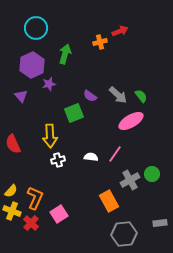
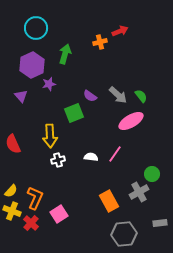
gray cross: moved 9 px right, 12 px down
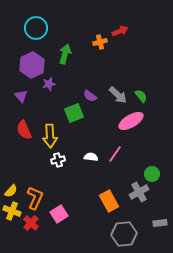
red semicircle: moved 11 px right, 14 px up
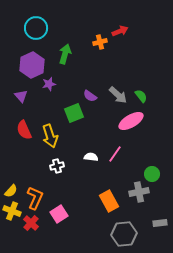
yellow arrow: rotated 15 degrees counterclockwise
white cross: moved 1 px left, 6 px down
gray cross: rotated 18 degrees clockwise
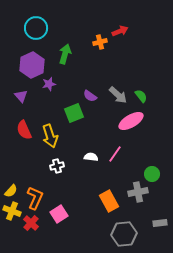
gray cross: moved 1 px left
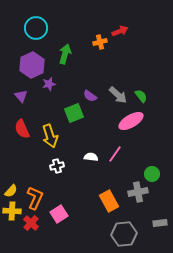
red semicircle: moved 2 px left, 1 px up
yellow cross: rotated 18 degrees counterclockwise
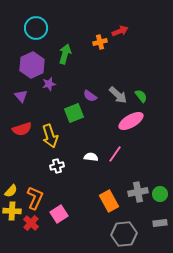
red semicircle: rotated 84 degrees counterclockwise
green circle: moved 8 px right, 20 px down
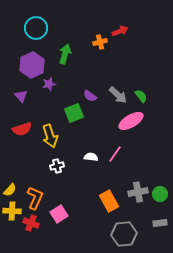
yellow semicircle: moved 1 px left, 1 px up
red cross: rotated 21 degrees counterclockwise
